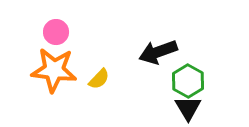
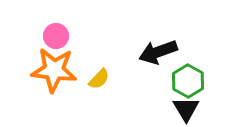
pink circle: moved 4 px down
black triangle: moved 2 px left, 1 px down
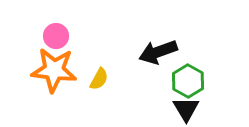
yellow semicircle: rotated 15 degrees counterclockwise
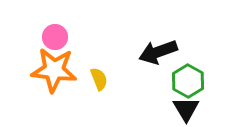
pink circle: moved 1 px left, 1 px down
yellow semicircle: rotated 50 degrees counterclockwise
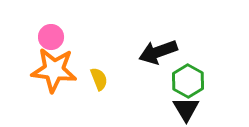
pink circle: moved 4 px left
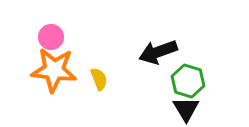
green hexagon: rotated 12 degrees counterclockwise
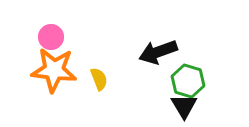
black triangle: moved 2 px left, 3 px up
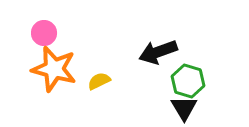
pink circle: moved 7 px left, 4 px up
orange star: moved 1 px up; rotated 9 degrees clockwise
yellow semicircle: moved 2 px down; rotated 95 degrees counterclockwise
black triangle: moved 2 px down
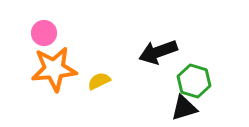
orange star: rotated 21 degrees counterclockwise
green hexagon: moved 6 px right
black triangle: rotated 44 degrees clockwise
